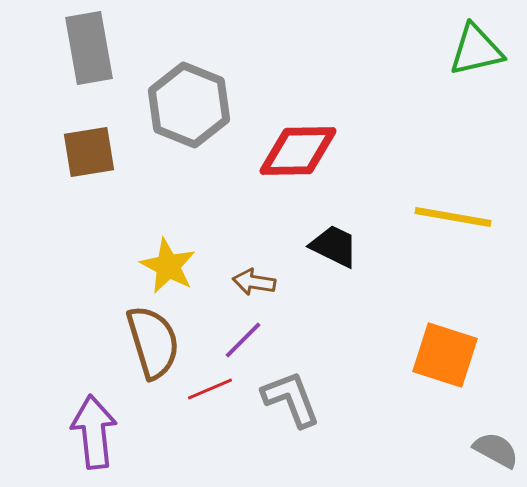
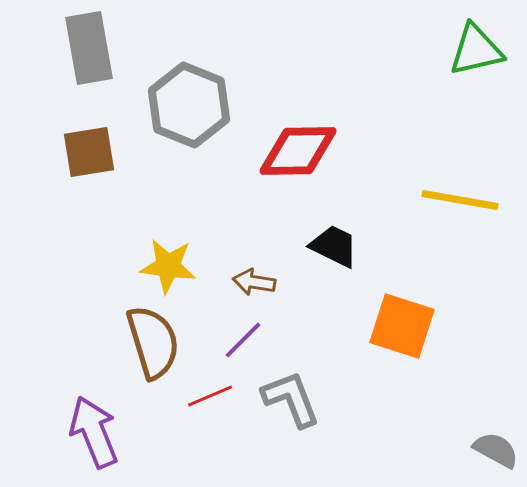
yellow line: moved 7 px right, 17 px up
yellow star: rotated 20 degrees counterclockwise
orange square: moved 43 px left, 29 px up
red line: moved 7 px down
purple arrow: rotated 16 degrees counterclockwise
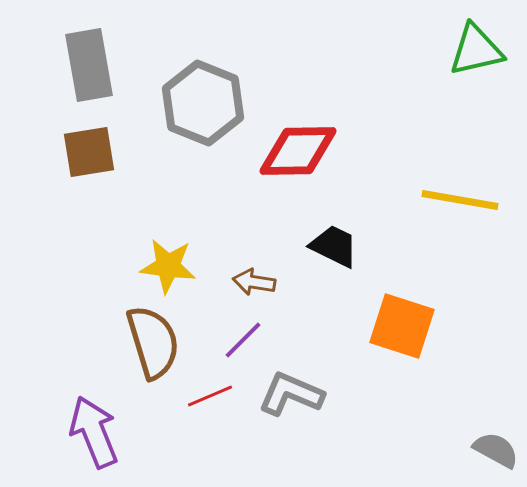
gray rectangle: moved 17 px down
gray hexagon: moved 14 px right, 2 px up
gray L-shape: moved 5 px up; rotated 46 degrees counterclockwise
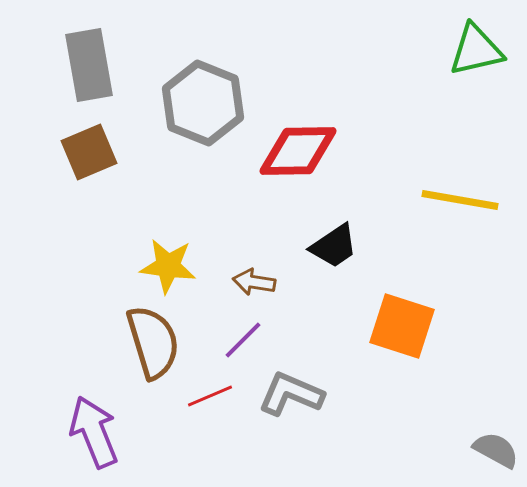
brown square: rotated 14 degrees counterclockwise
black trapezoid: rotated 120 degrees clockwise
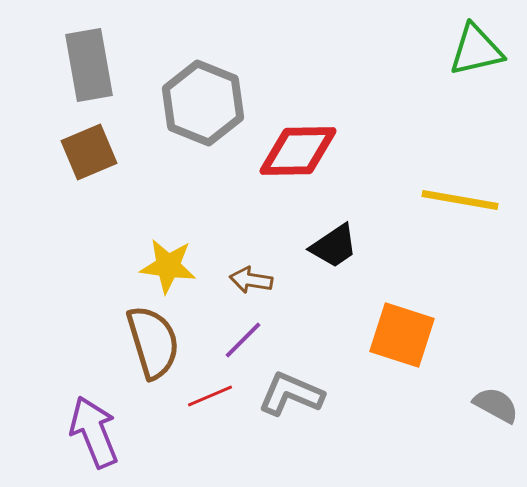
brown arrow: moved 3 px left, 2 px up
orange square: moved 9 px down
gray semicircle: moved 45 px up
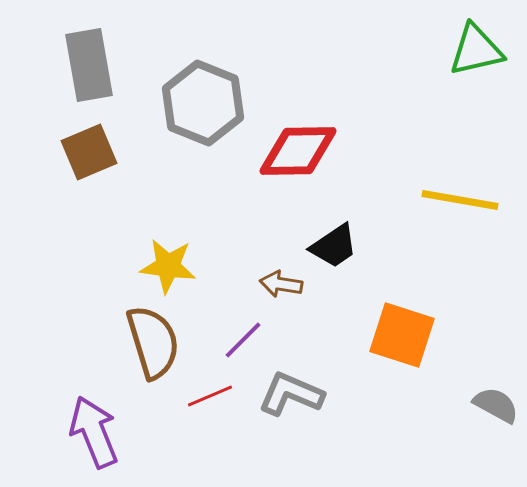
brown arrow: moved 30 px right, 4 px down
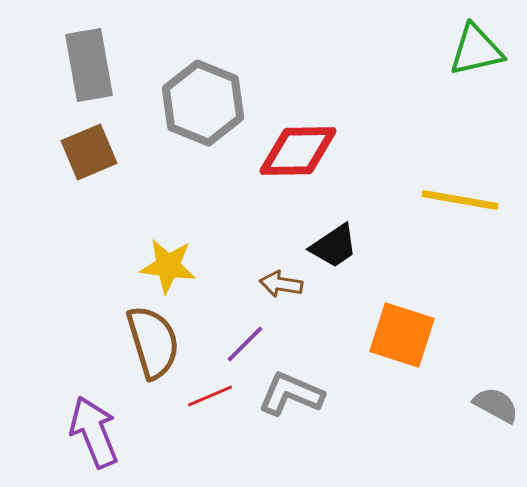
purple line: moved 2 px right, 4 px down
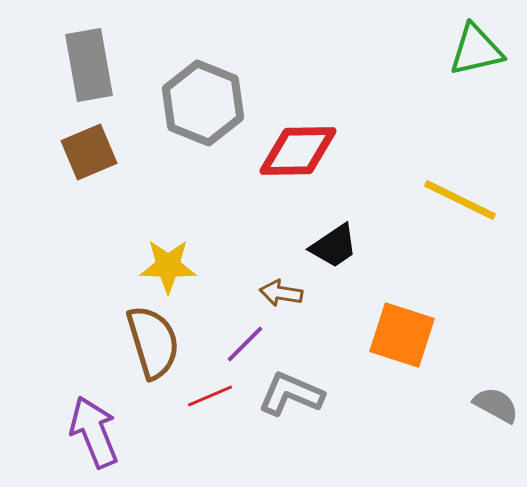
yellow line: rotated 16 degrees clockwise
yellow star: rotated 6 degrees counterclockwise
brown arrow: moved 9 px down
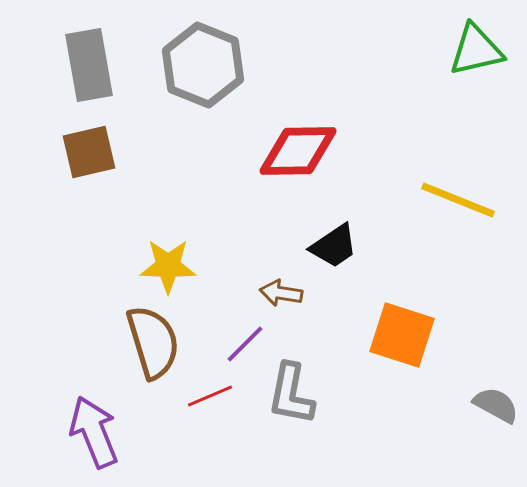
gray hexagon: moved 38 px up
brown square: rotated 10 degrees clockwise
yellow line: moved 2 px left; rotated 4 degrees counterclockwise
gray L-shape: rotated 102 degrees counterclockwise
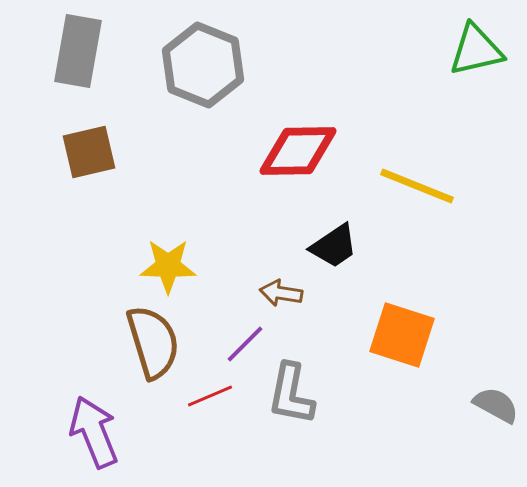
gray rectangle: moved 11 px left, 14 px up; rotated 20 degrees clockwise
yellow line: moved 41 px left, 14 px up
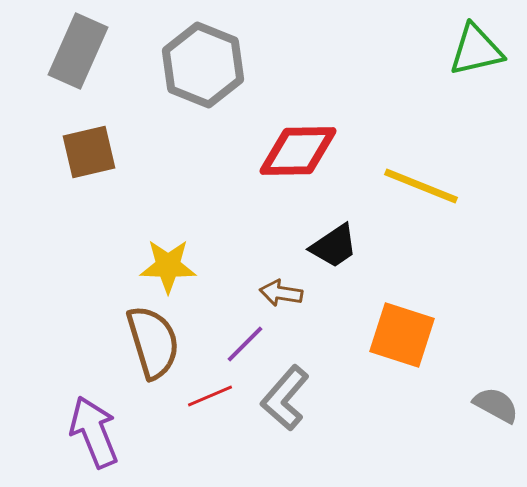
gray rectangle: rotated 14 degrees clockwise
yellow line: moved 4 px right
gray L-shape: moved 6 px left, 4 px down; rotated 30 degrees clockwise
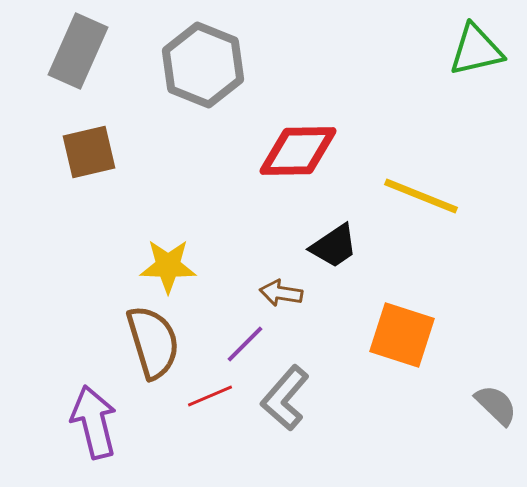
yellow line: moved 10 px down
gray semicircle: rotated 15 degrees clockwise
purple arrow: moved 10 px up; rotated 8 degrees clockwise
